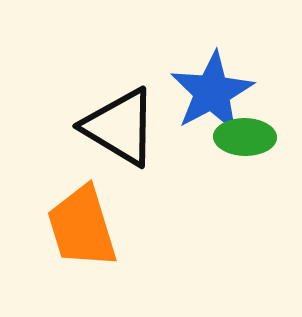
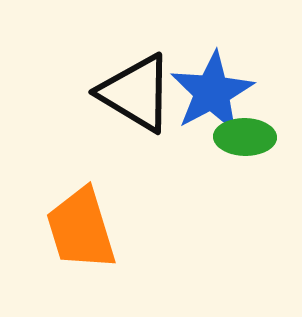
black triangle: moved 16 px right, 34 px up
orange trapezoid: moved 1 px left, 2 px down
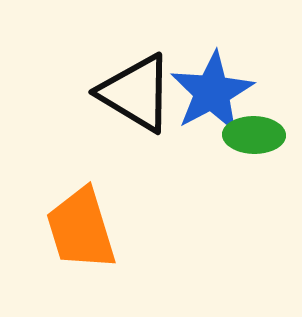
green ellipse: moved 9 px right, 2 px up
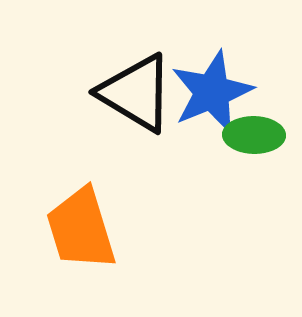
blue star: rotated 6 degrees clockwise
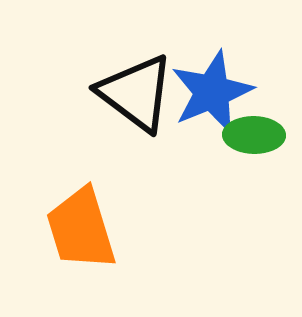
black triangle: rotated 6 degrees clockwise
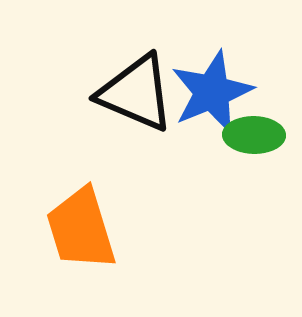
black triangle: rotated 14 degrees counterclockwise
